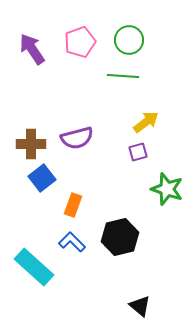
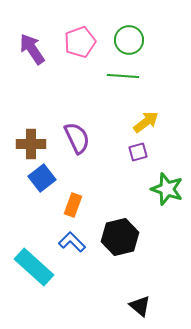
purple semicircle: rotated 100 degrees counterclockwise
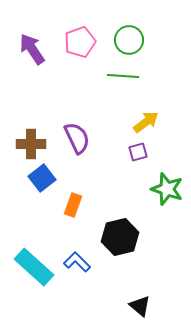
blue L-shape: moved 5 px right, 20 px down
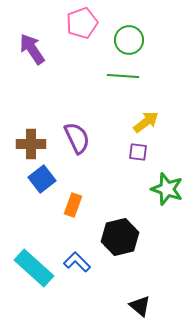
pink pentagon: moved 2 px right, 19 px up
purple square: rotated 24 degrees clockwise
blue square: moved 1 px down
cyan rectangle: moved 1 px down
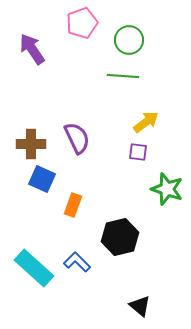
blue square: rotated 28 degrees counterclockwise
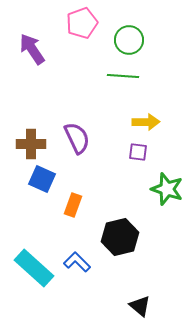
yellow arrow: rotated 36 degrees clockwise
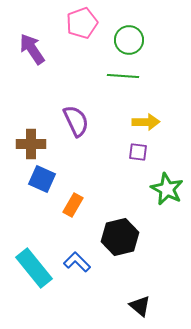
purple semicircle: moved 1 px left, 17 px up
green star: rotated 8 degrees clockwise
orange rectangle: rotated 10 degrees clockwise
cyan rectangle: rotated 9 degrees clockwise
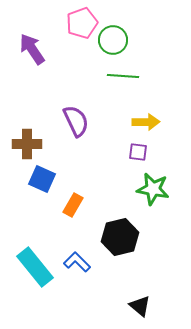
green circle: moved 16 px left
brown cross: moved 4 px left
green star: moved 14 px left; rotated 16 degrees counterclockwise
cyan rectangle: moved 1 px right, 1 px up
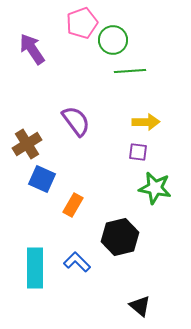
green line: moved 7 px right, 5 px up; rotated 8 degrees counterclockwise
purple semicircle: rotated 12 degrees counterclockwise
brown cross: rotated 32 degrees counterclockwise
green star: moved 2 px right, 1 px up
cyan rectangle: moved 1 px down; rotated 39 degrees clockwise
